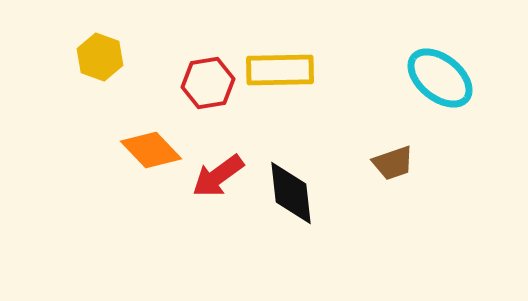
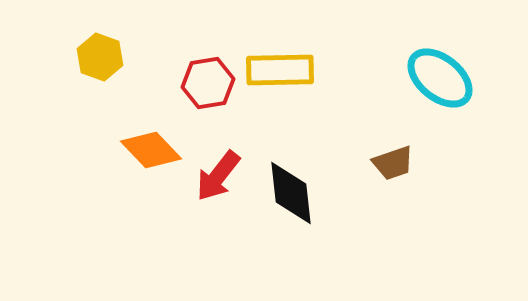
red arrow: rotated 16 degrees counterclockwise
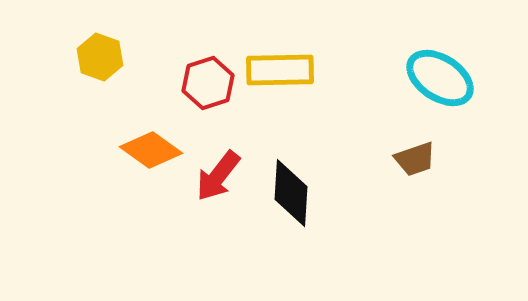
cyan ellipse: rotated 6 degrees counterclockwise
red hexagon: rotated 9 degrees counterclockwise
orange diamond: rotated 10 degrees counterclockwise
brown trapezoid: moved 22 px right, 4 px up
black diamond: rotated 10 degrees clockwise
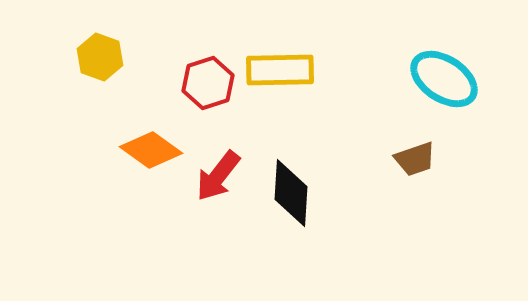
cyan ellipse: moved 4 px right, 1 px down
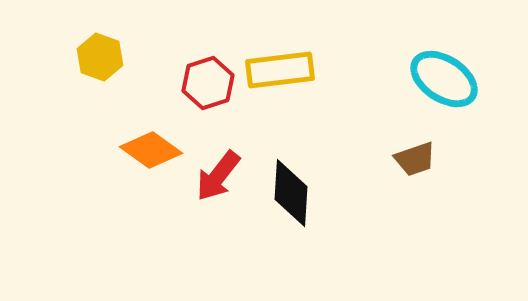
yellow rectangle: rotated 6 degrees counterclockwise
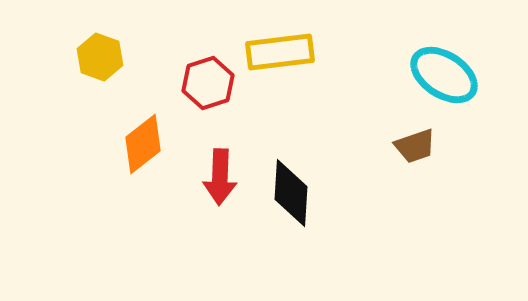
yellow rectangle: moved 18 px up
cyan ellipse: moved 4 px up
orange diamond: moved 8 px left, 6 px up; rotated 74 degrees counterclockwise
brown trapezoid: moved 13 px up
red arrow: moved 2 px right, 1 px down; rotated 36 degrees counterclockwise
